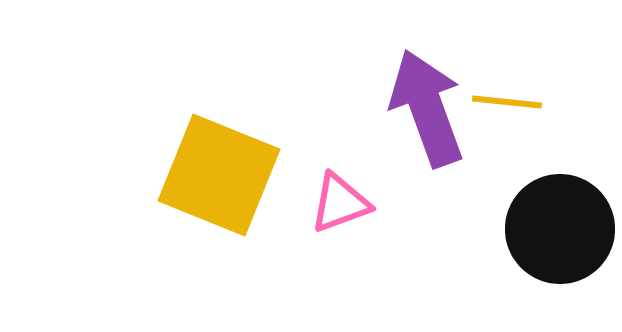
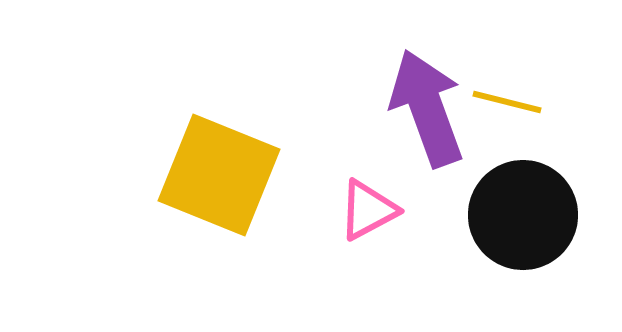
yellow line: rotated 8 degrees clockwise
pink triangle: moved 28 px right, 7 px down; rotated 8 degrees counterclockwise
black circle: moved 37 px left, 14 px up
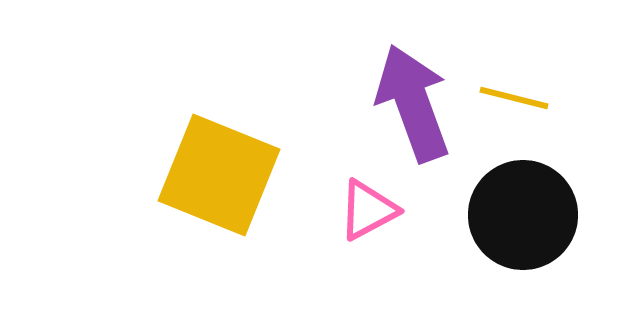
yellow line: moved 7 px right, 4 px up
purple arrow: moved 14 px left, 5 px up
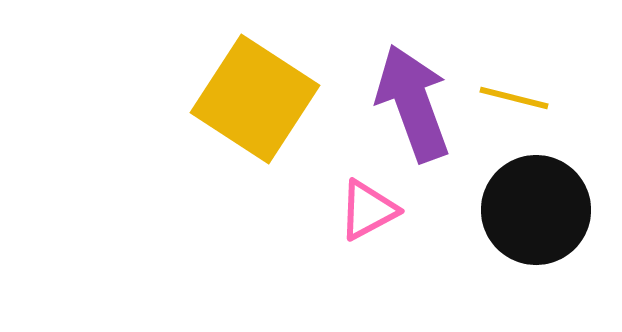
yellow square: moved 36 px right, 76 px up; rotated 11 degrees clockwise
black circle: moved 13 px right, 5 px up
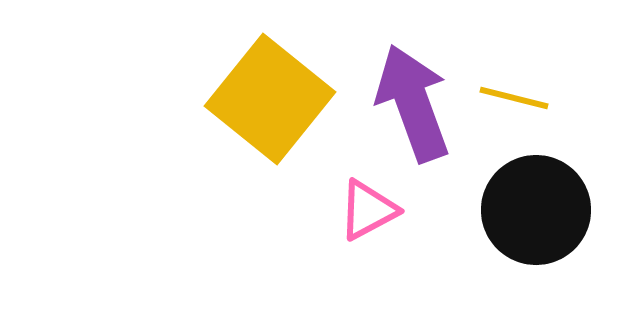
yellow square: moved 15 px right; rotated 6 degrees clockwise
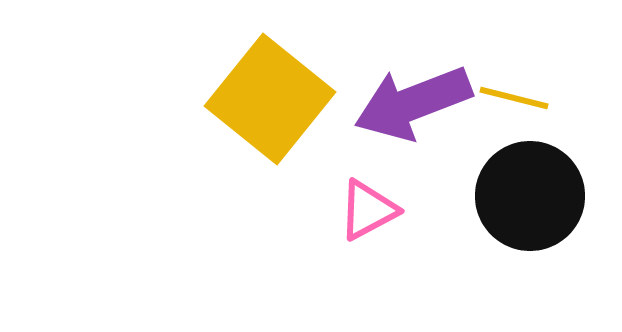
purple arrow: rotated 91 degrees counterclockwise
black circle: moved 6 px left, 14 px up
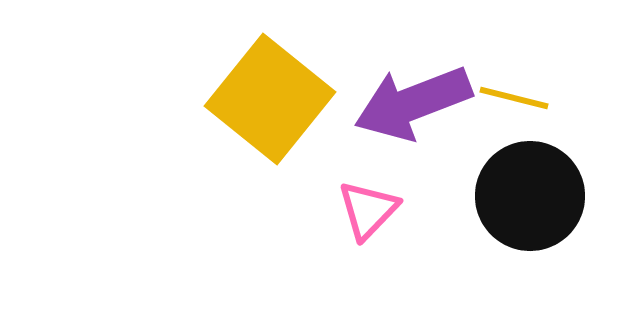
pink triangle: rotated 18 degrees counterclockwise
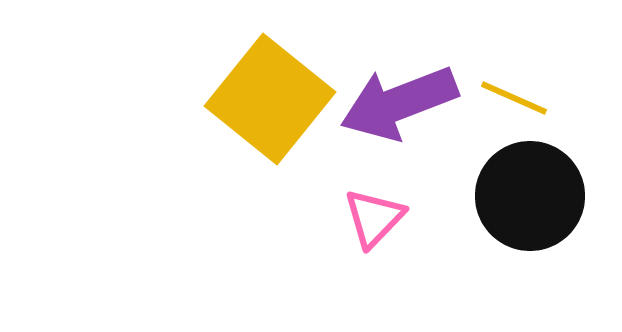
yellow line: rotated 10 degrees clockwise
purple arrow: moved 14 px left
pink triangle: moved 6 px right, 8 px down
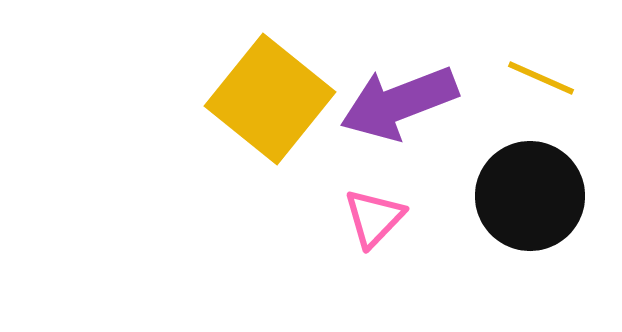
yellow line: moved 27 px right, 20 px up
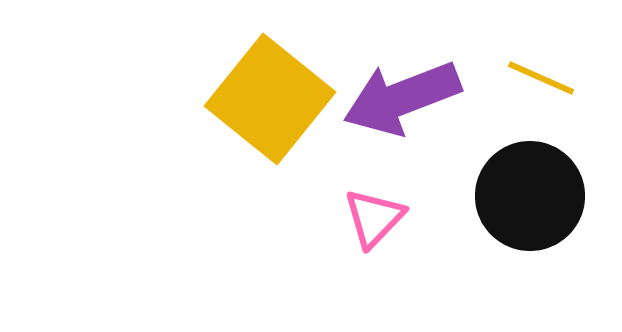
purple arrow: moved 3 px right, 5 px up
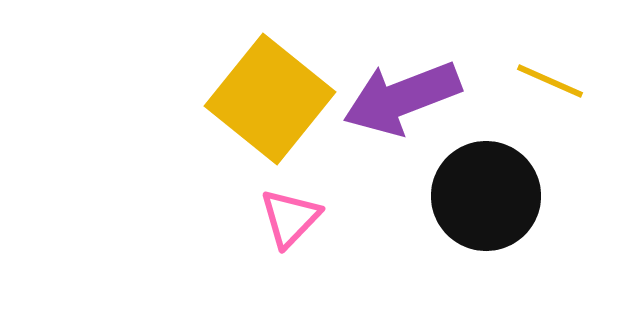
yellow line: moved 9 px right, 3 px down
black circle: moved 44 px left
pink triangle: moved 84 px left
